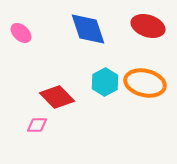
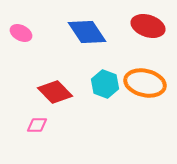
blue diamond: moved 1 px left, 3 px down; rotated 15 degrees counterclockwise
pink ellipse: rotated 15 degrees counterclockwise
cyan hexagon: moved 2 px down; rotated 12 degrees counterclockwise
red diamond: moved 2 px left, 5 px up
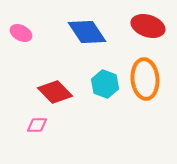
orange ellipse: moved 4 px up; rotated 72 degrees clockwise
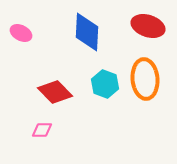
blue diamond: rotated 36 degrees clockwise
pink diamond: moved 5 px right, 5 px down
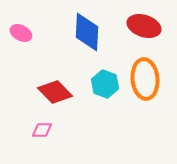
red ellipse: moved 4 px left
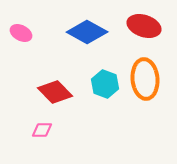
blue diamond: rotated 63 degrees counterclockwise
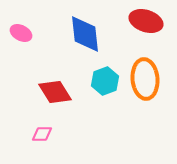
red ellipse: moved 2 px right, 5 px up
blue diamond: moved 2 px left, 2 px down; rotated 54 degrees clockwise
cyan hexagon: moved 3 px up; rotated 20 degrees clockwise
red diamond: rotated 12 degrees clockwise
pink diamond: moved 4 px down
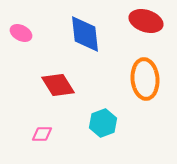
cyan hexagon: moved 2 px left, 42 px down
red diamond: moved 3 px right, 7 px up
